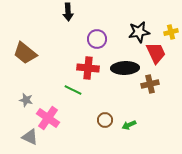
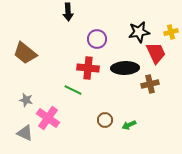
gray triangle: moved 5 px left, 4 px up
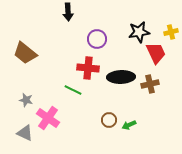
black ellipse: moved 4 px left, 9 px down
brown circle: moved 4 px right
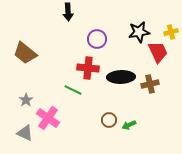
red trapezoid: moved 2 px right, 1 px up
gray star: rotated 24 degrees clockwise
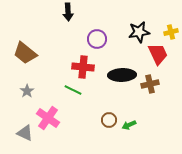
red trapezoid: moved 2 px down
red cross: moved 5 px left, 1 px up
black ellipse: moved 1 px right, 2 px up
gray star: moved 1 px right, 9 px up
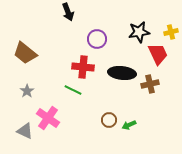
black arrow: rotated 18 degrees counterclockwise
black ellipse: moved 2 px up; rotated 8 degrees clockwise
gray triangle: moved 2 px up
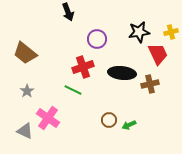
red cross: rotated 25 degrees counterclockwise
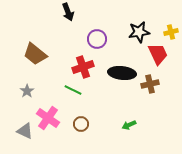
brown trapezoid: moved 10 px right, 1 px down
brown circle: moved 28 px left, 4 px down
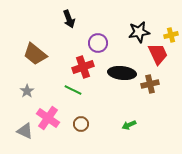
black arrow: moved 1 px right, 7 px down
yellow cross: moved 3 px down
purple circle: moved 1 px right, 4 px down
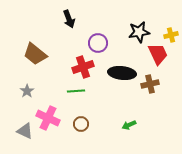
green line: moved 3 px right, 1 px down; rotated 30 degrees counterclockwise
pink cross: rotated 10 degrees counterclockwise
